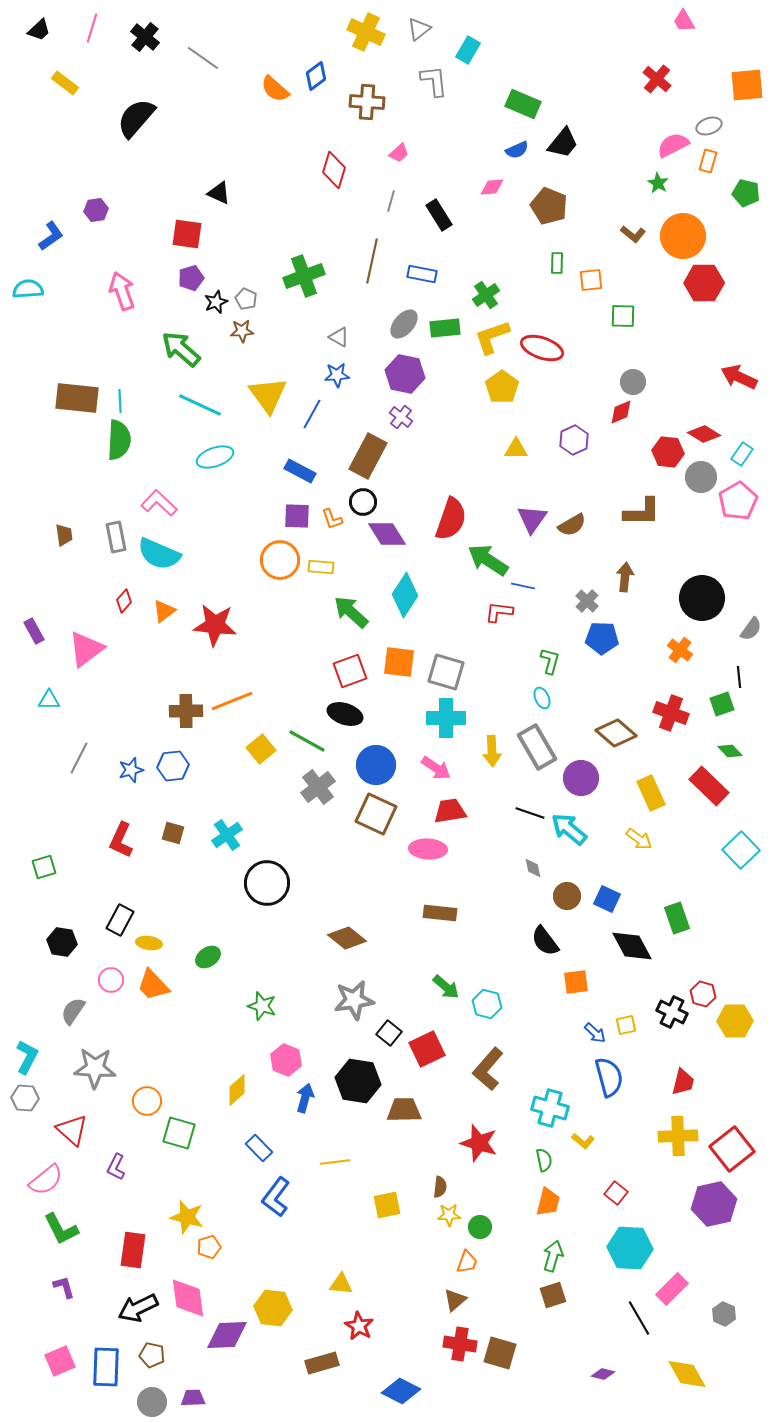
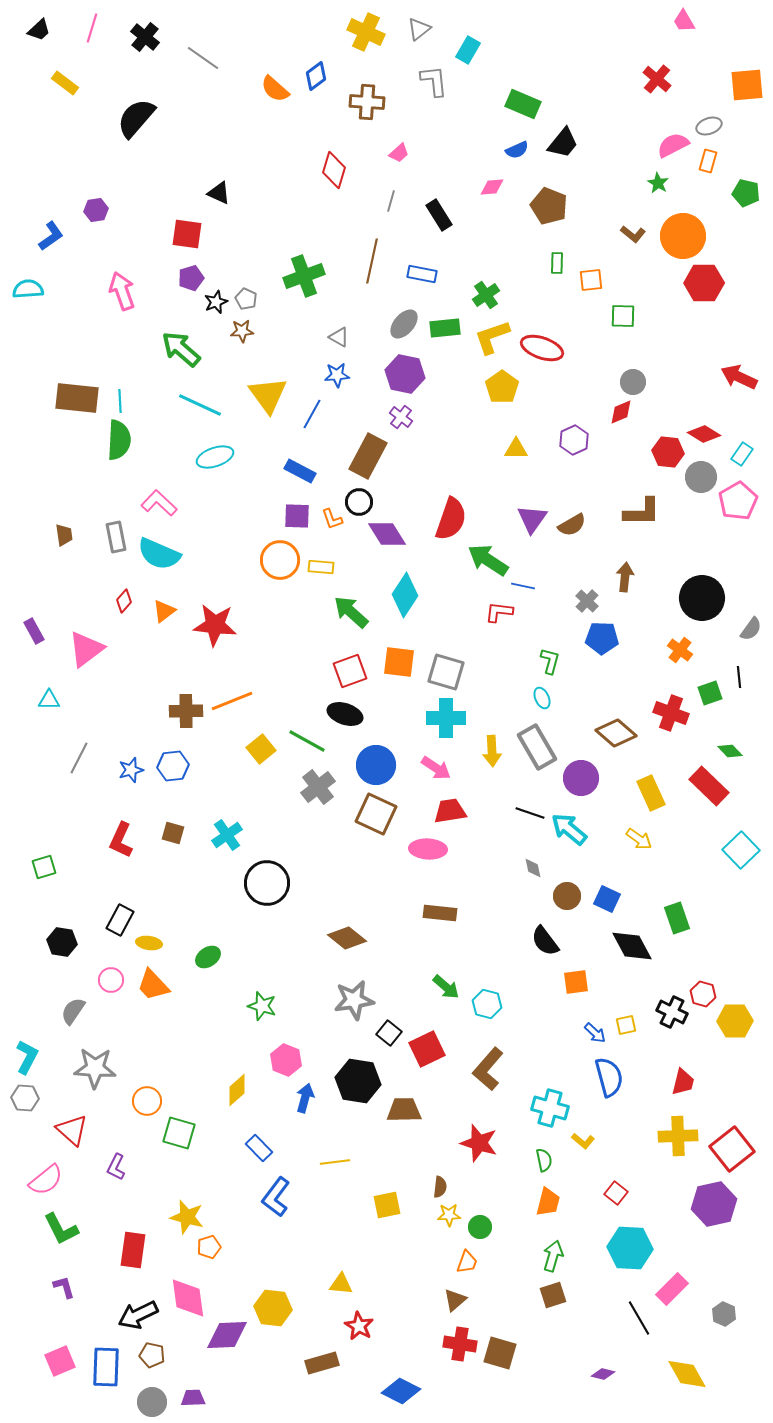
black circle at (363, 502): moved 4 px left
green square at (722, 704): moved 12 px left, 11 px up
black arrow at (138, 1308): moved 7 px down
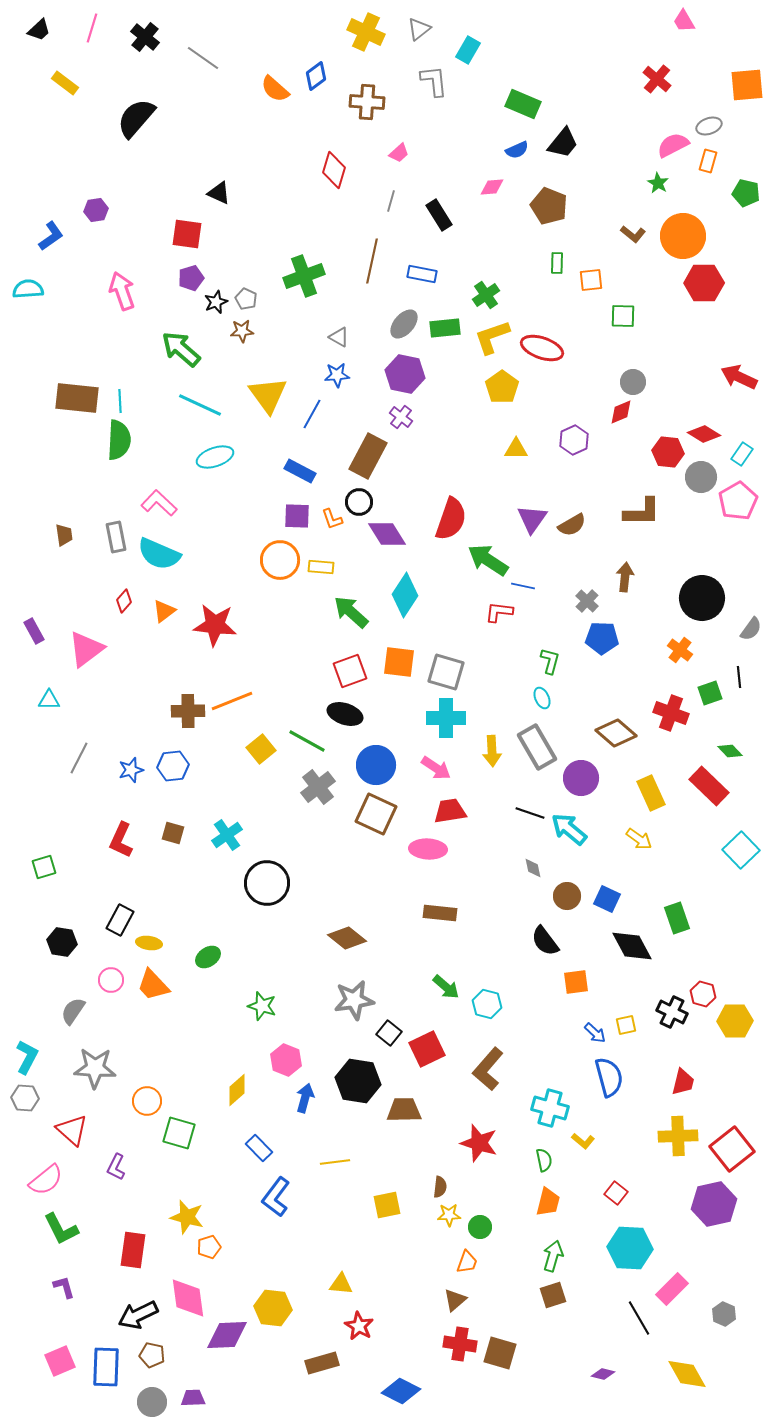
brown cross at (186, 711): moved 2 px right
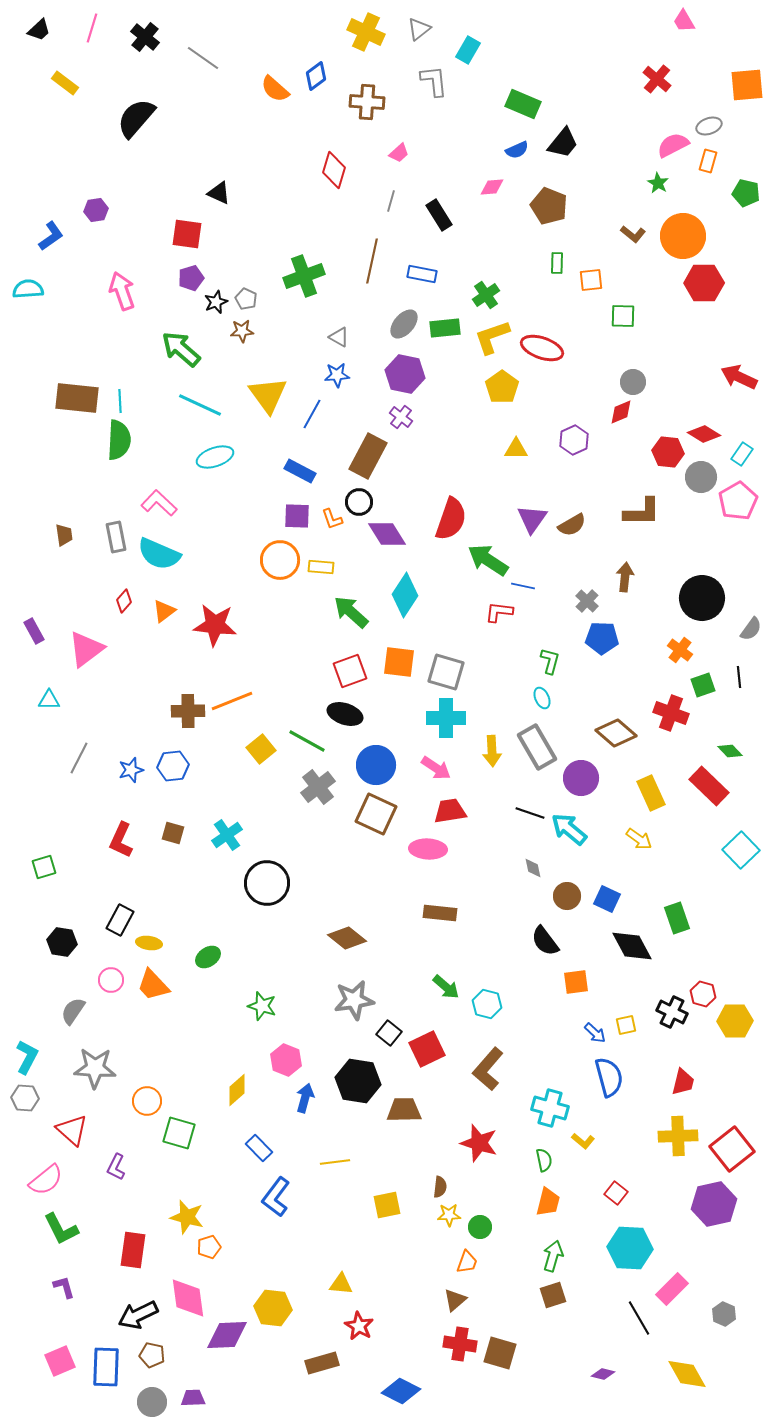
green square at (710, 693): moved 7 px left, 8 px up
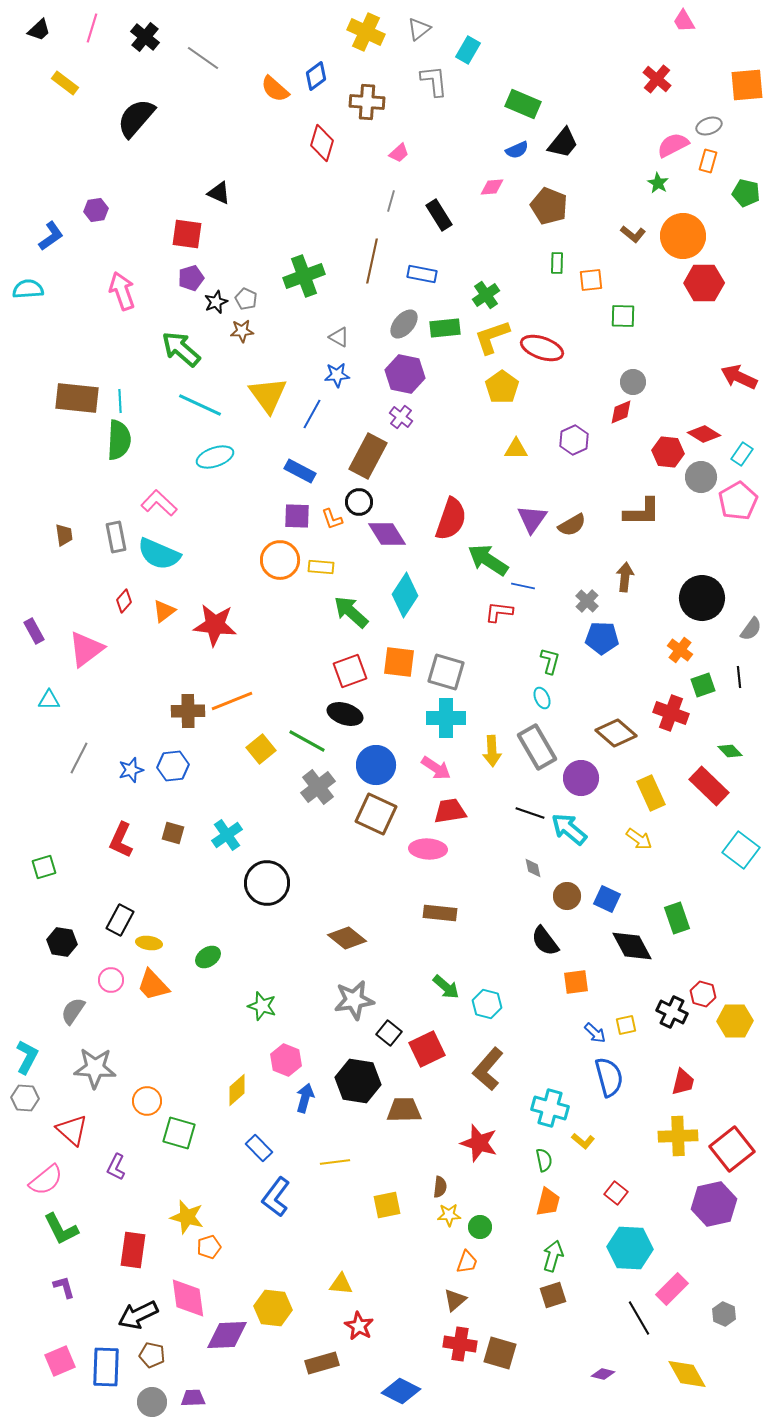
red diamond at (334, 170): moved 12 px left, 27 px up
cyan square at (741, 850): rotated 9 degrees counterclockwise
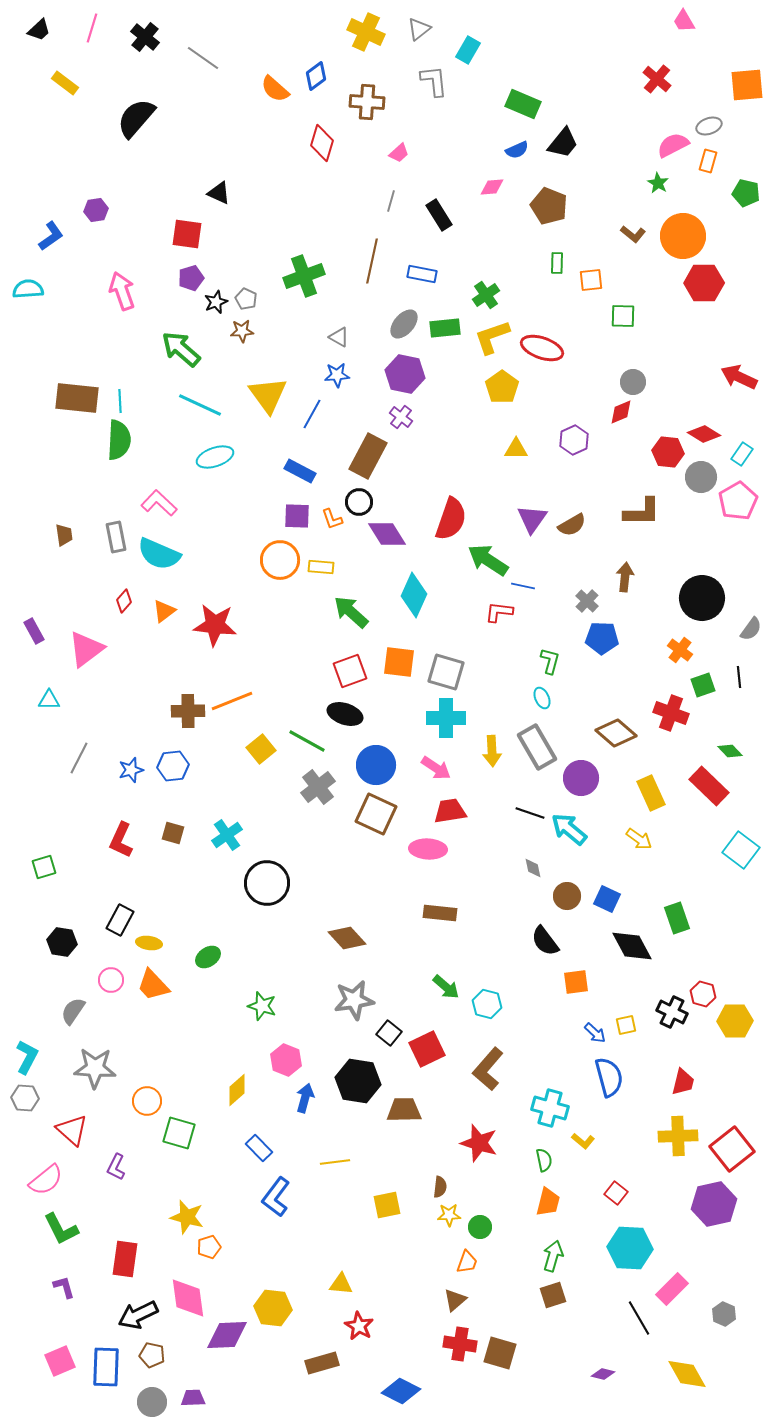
cyan diamond at (405, 595): moved 9 px right; rotated 9 degrees counterclockwise
brown diamond at (347, 938): rotated 9 degrees clockwise
red rectangle at (133, 1250): moved 8 px left, 9 px down
